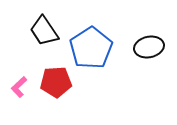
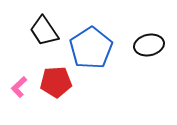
black ellipse: moved 2 px up
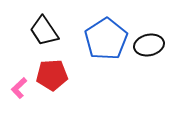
blue pentagon: moved 15 px right, 9 px up
red pentagon: moved 4 px left, 7 px up
pink L-shape: moved 1 px down
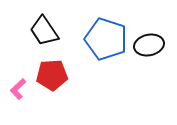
blue pentagon: rotated 21 degrees counterclockwise
pink L-shape: moved 1 px left, 1 px down
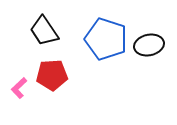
pink L-shape: moved 1 px right, 1 px up
